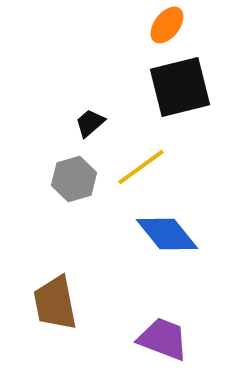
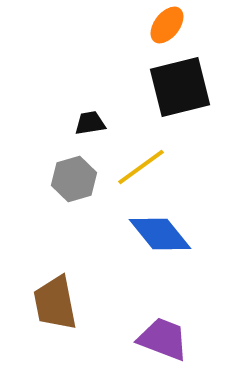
black trapezoid: rotated 32 degrees clockwise
blue diamond: moved 7 px left
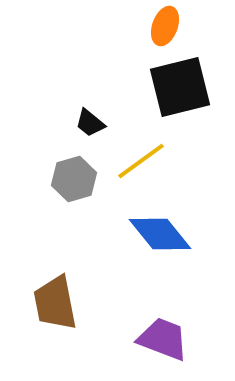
orange ellipse: moved 2 px left, 1 px down; rotated 18 degrees counterclockwise
black trapezoid: rotated 132 degrees counterclockwise
yellow line: moved 6 px up
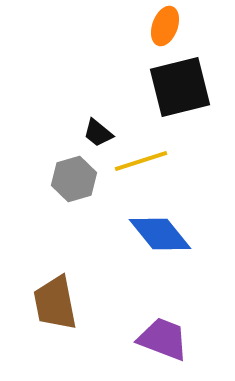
black trapezoid: moved 8 px right, 10 px down
yellow line: rotated 18 degrees clockwise
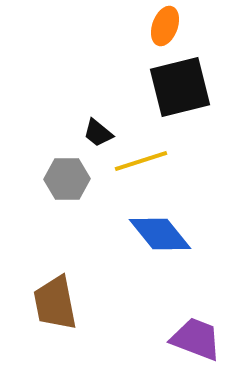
gray hexagon: moved 7 px left; rotated 15 degrees clockwise
purple trapezoid: moved 33 px right
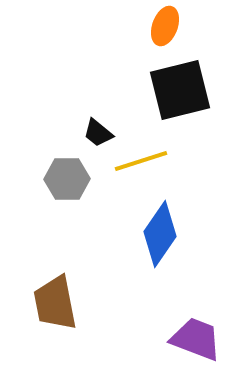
black square: moved 3 px down
blue diamond: rotated 74 degrees clockwise
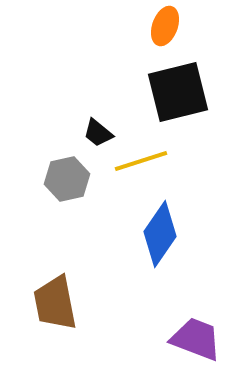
black square: moved 2 px left, 2 px down
gray hexagon: rotated 12 degrees counterclockwise
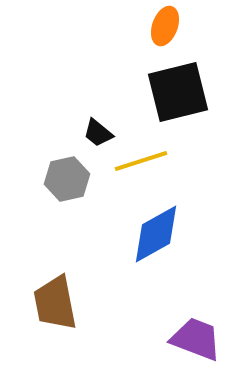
blue diamond: moved 4 px left; rotated 26 degrees clockwise
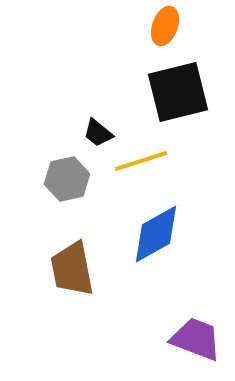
brown trapezoid: moved 17 px right, 34 px up
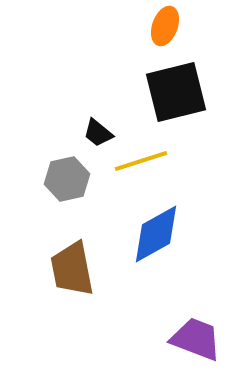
black square: moved 2 px left
